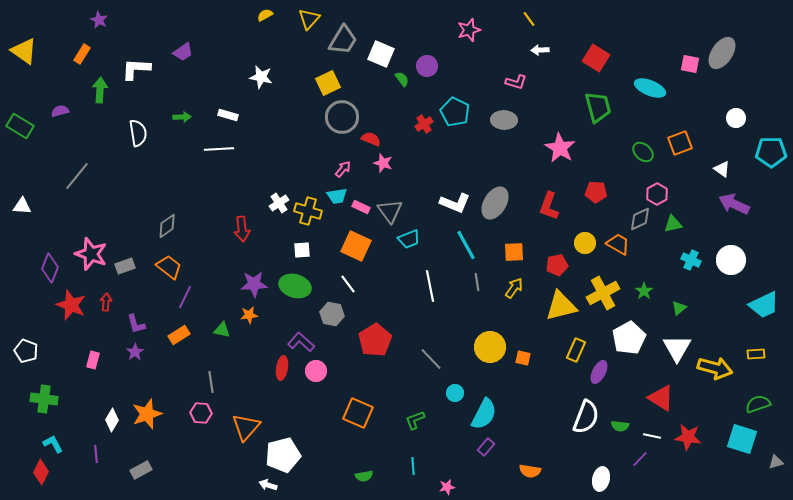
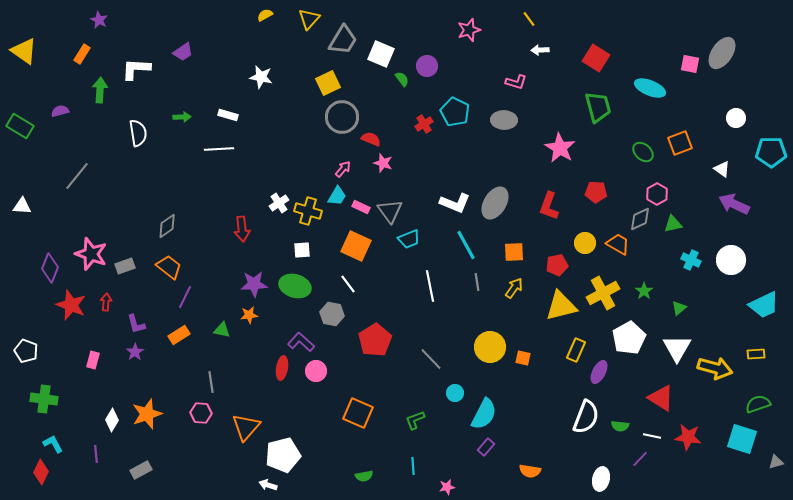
cyan trapezoid at (337, 196): rotated 50 degrees counterclockwise
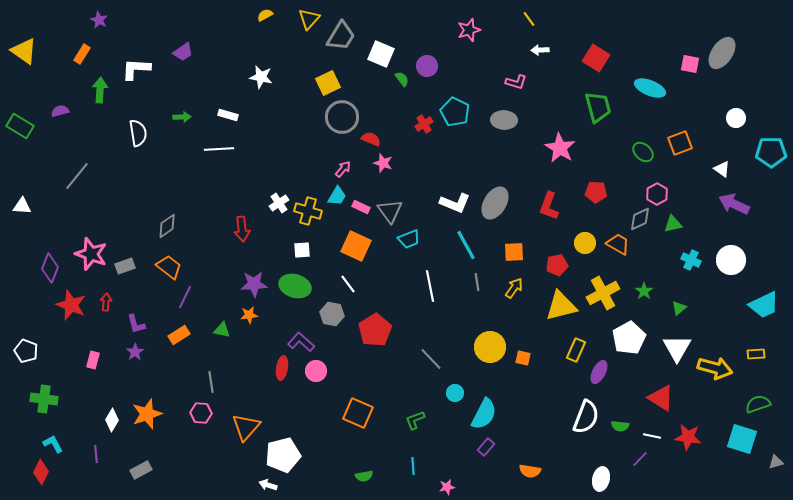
gray trapezoid at (343, 40): moved 2 px left, 4 px up
red pentagon at (375, 340): moved 10 px up
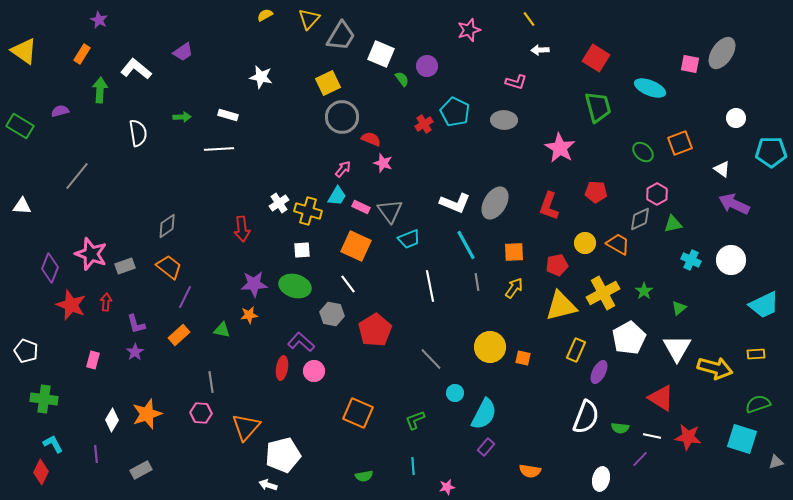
white L-shape at (136, 69): rotated 36 degrees clockwise
orange rectangle at (179, 335): rotated 10 degrees counterclockwise
pink circle at (316, 371): moved 2 px left
green semicircle at (620, 426): moved 2 px down
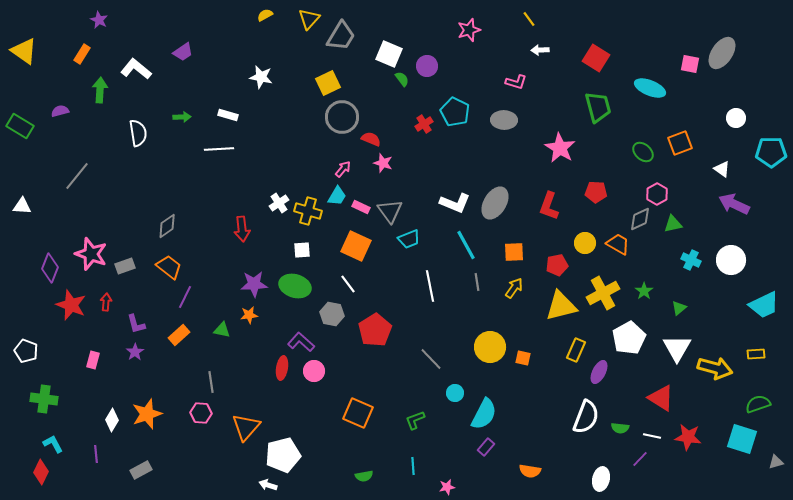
white square at (381, 54): moved 8 px right
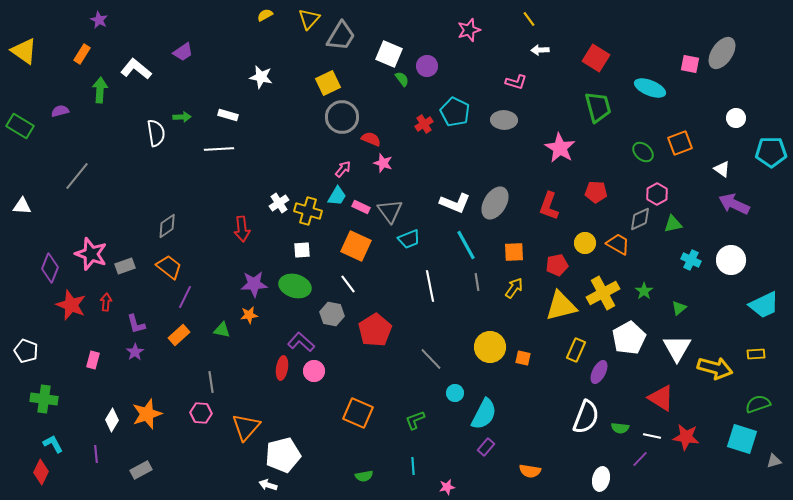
white semicircle at (138, 133): moved 18 px right
red star at (688, 437): moved 2 px left
gray triangle at (776, 462): moved 2 px left, 1 px up
